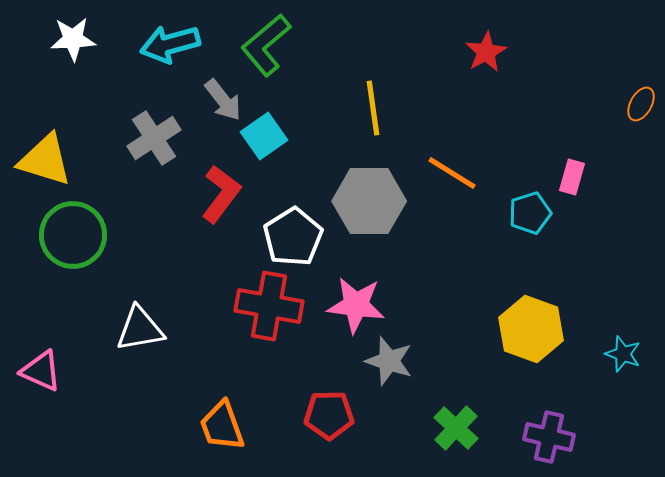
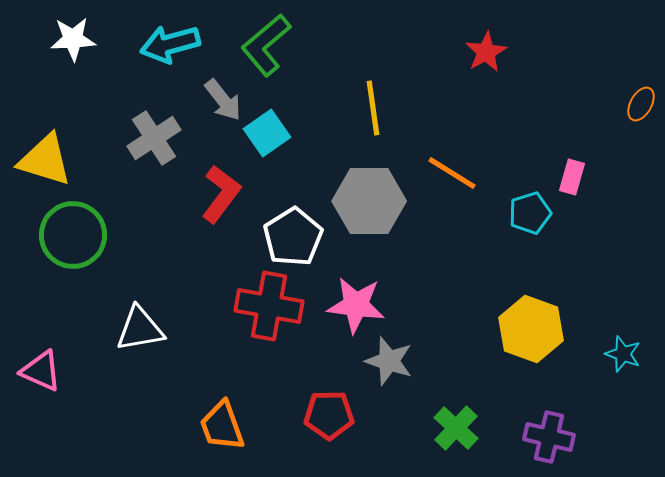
cyan square: moved 3 px right, 3 px up
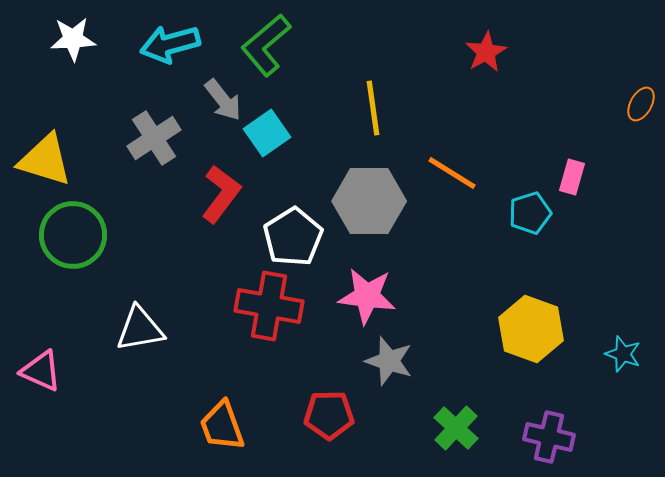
pink star: moved 11 px right, 9 px up
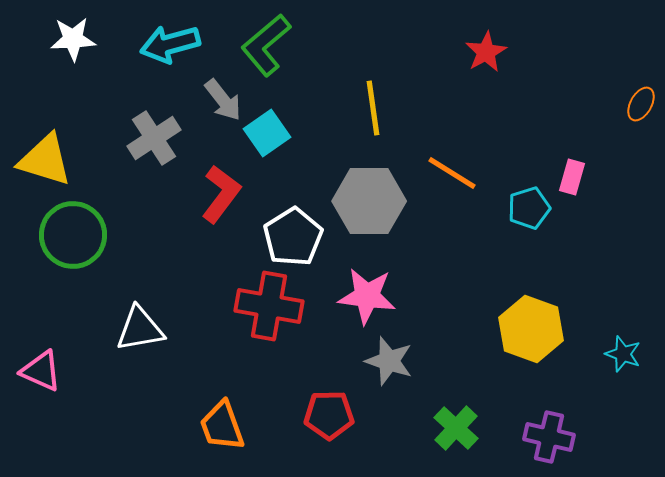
cyan pentagon: moved 1 px left, 5 px up
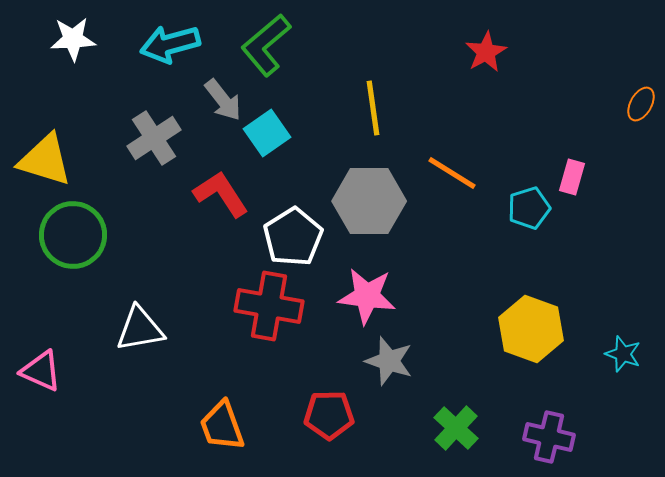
red L-shape: rotated 70 degrees counterclockwise
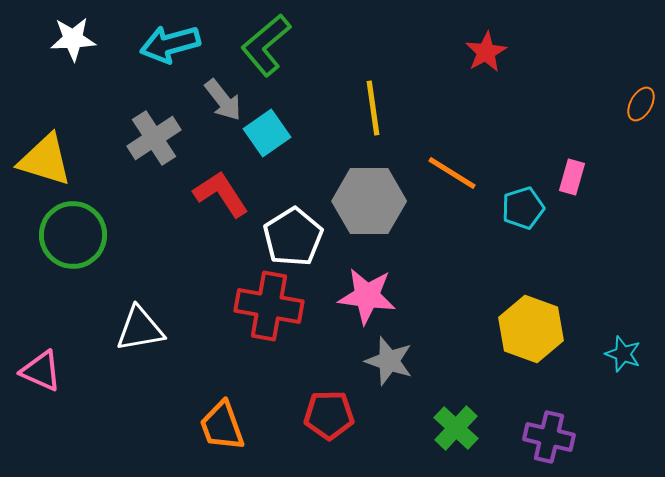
cyan pentagon: moved 6 px left
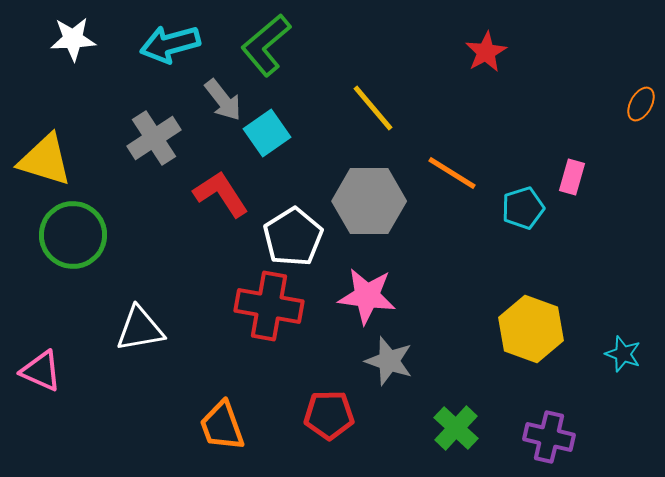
yellow line: rotated 32 degrees counterclockwise
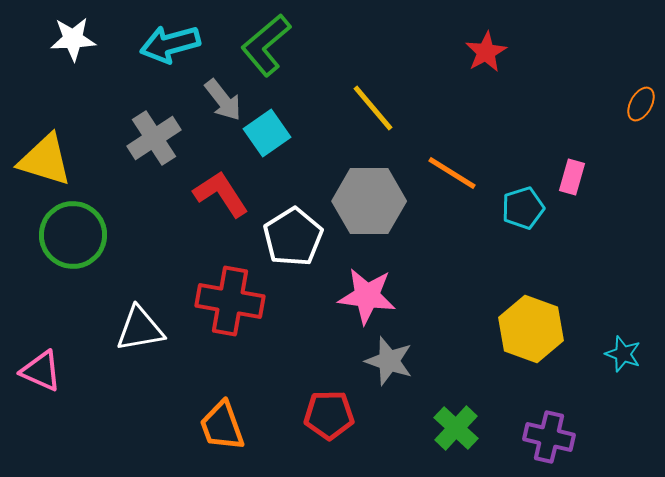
red cross: moved 39 px left, 5 px up
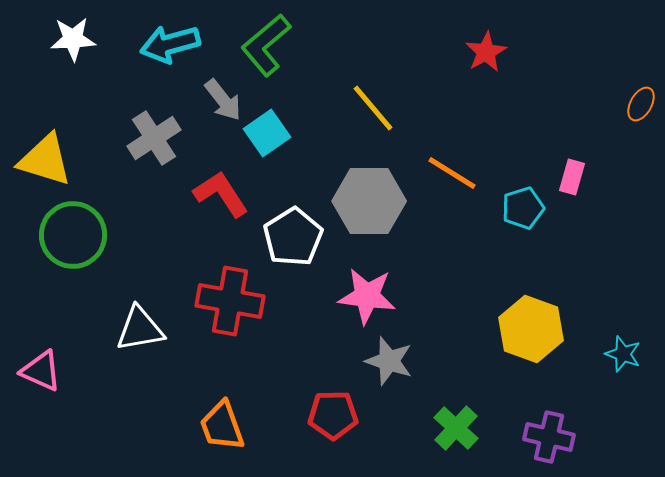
red pentagon: moved 4 px right
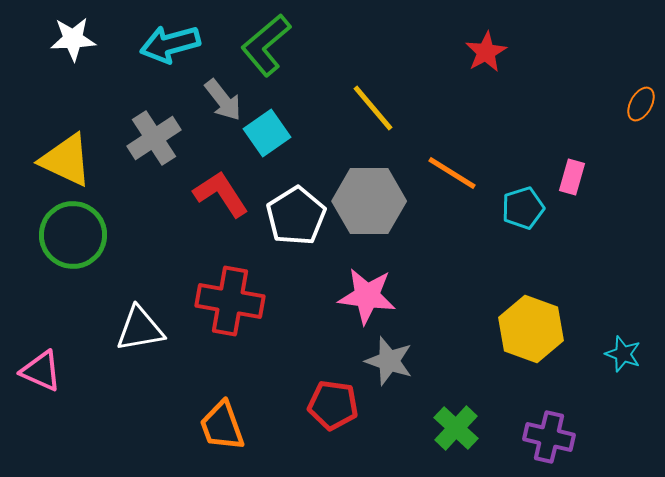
yellow triangle: moved 21 px right; rotated 8 degrees clockwise
white pentagon: moved 3 px right, 21 px up
red pentagon: moved 10 px up; rotated 9 degrees clockwise
